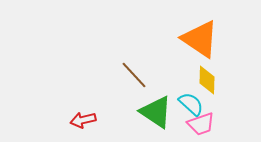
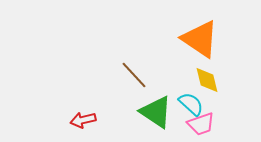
yellow diamond: rotated 16 degrees counterclockwise
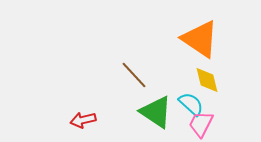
pink trapezoid: rotated 136 degrees clockwise
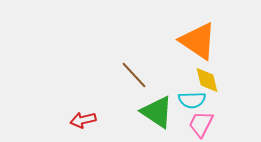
orange triangle: moved 2 px left, 2 px down
cyan semicircle: moved 1 px right, 4 px up; rotated 136 degrees clockwise
green triangle: moved 1 px right
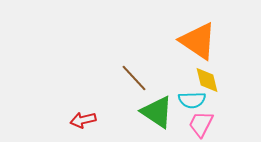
brown line: moved 3 px down
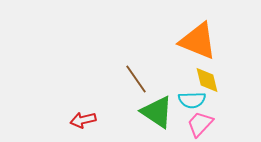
orange triangle: rotated 12 degrees counterclockwise
brown line: moved 2 px right, 1 px down; rotated 8 degrees clockwise
pink trapezoid: moved 1 px left; rotated 16 degrees clockwise
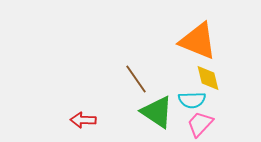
yellow diamond: moved 1 px right, 2 px up
red arrow: rotated 15 degrees clockwise
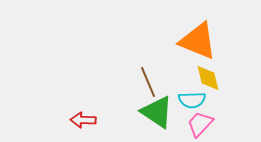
brown line: moved 12 px right, 3 px down; rotated 12 degrees clockwise
